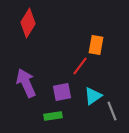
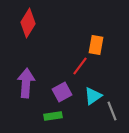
purple arrow: rotated 28 degrees clockwise
purple square: rotated 18 degrees counterclockwise
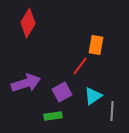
purple arrow: rotated 68 degrees clockwise
gray line: rotated 24 degrees clockwise
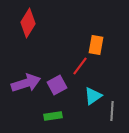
purple square: moved 5 px left, 7 px up
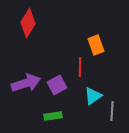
orange rectangle: rotated 30 degrees counterclockwise
red line: moved 1 px down; rotated 36 degrees counterclockwise
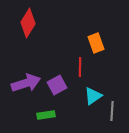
orange rectangle: moved 2 px up
green rectangle: moved 7 px left, 1 px up
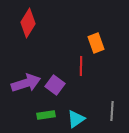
red line: moved 1 px right, 1 px up
purple square: moved 2 px left; rotated 24 degrees counterclockwise
cyan triangle: moved 17 px left, 23 px down
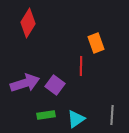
purple arrow: moved 1 px left
gray line: moved 4 px down
